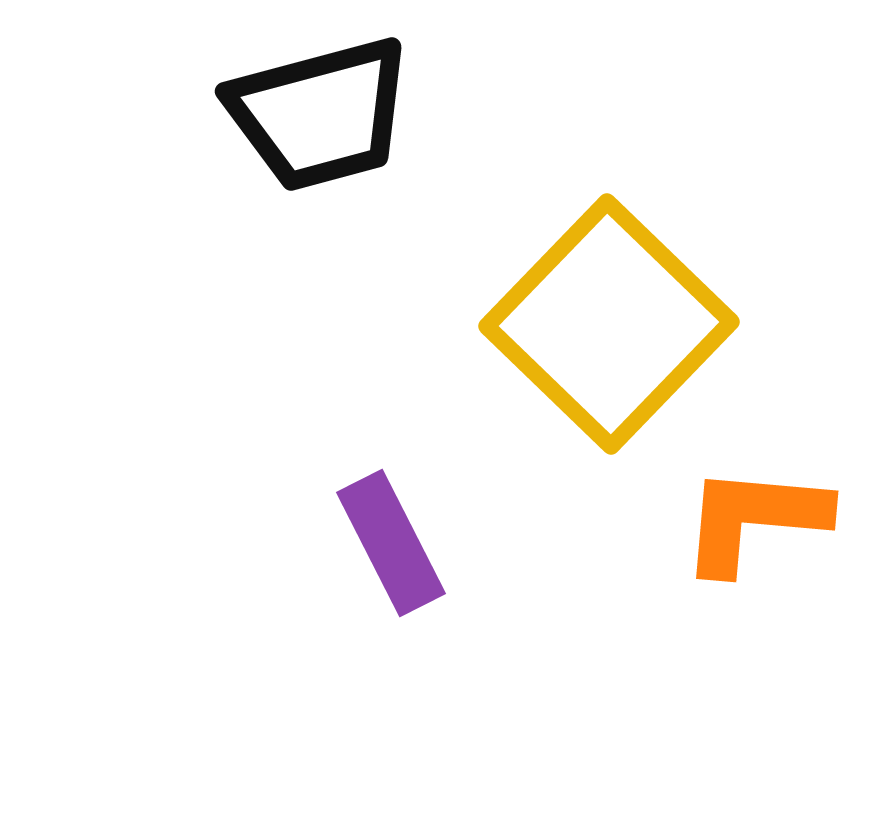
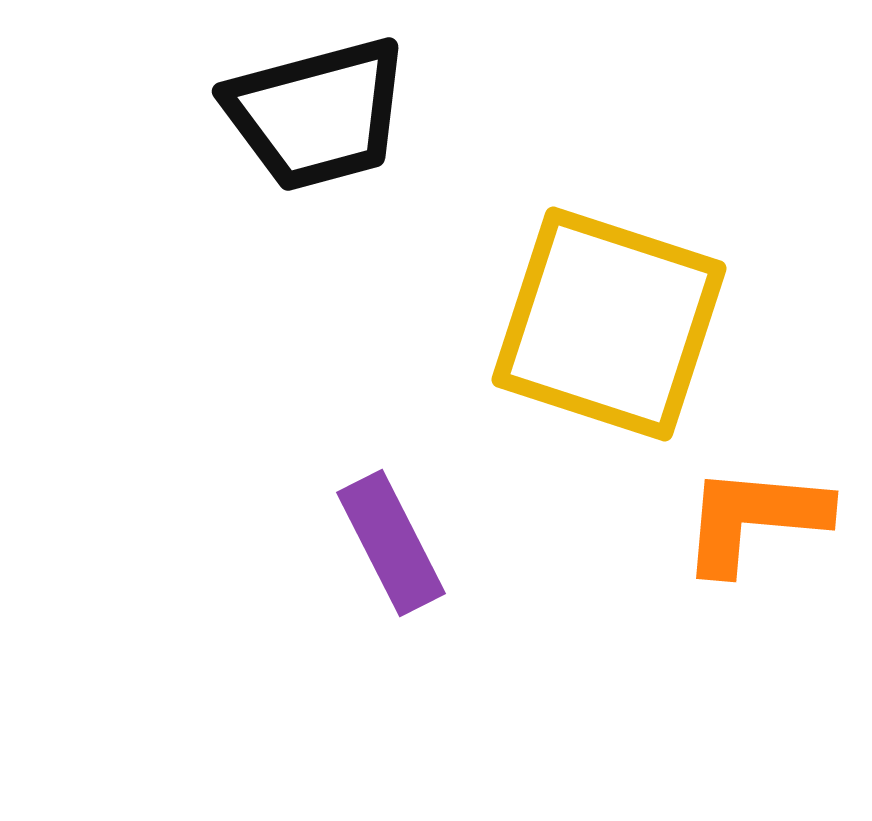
black trapezoid: moved 3 px left
yellow square: rotated 26 degrees counterclockwise
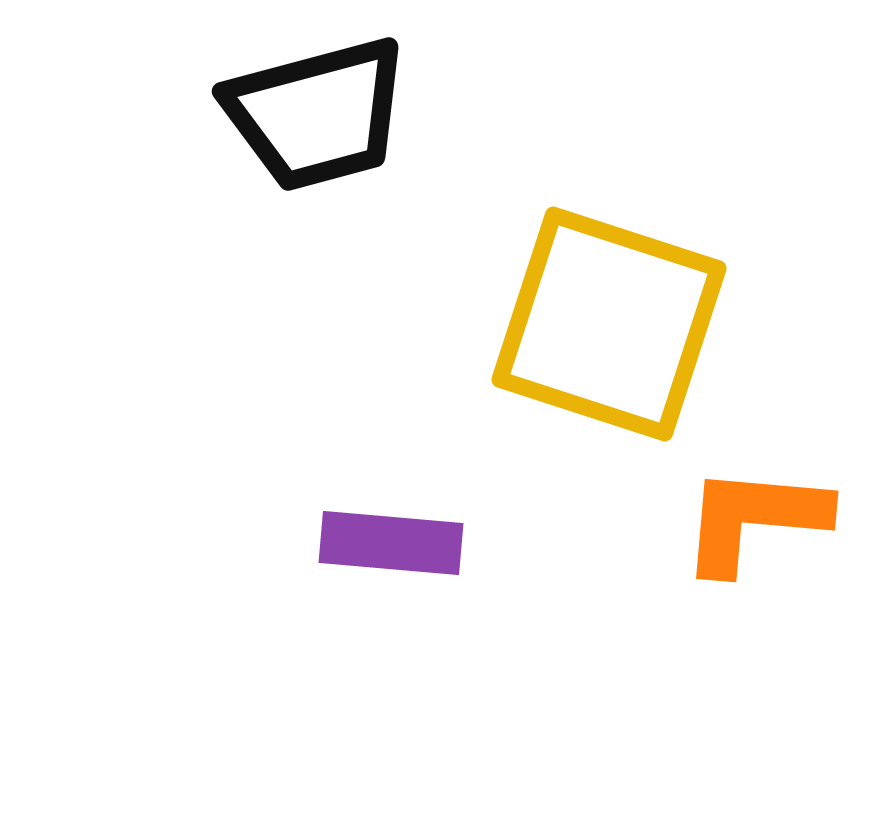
purple rectangle: rotated 58 degrees counterclockwise
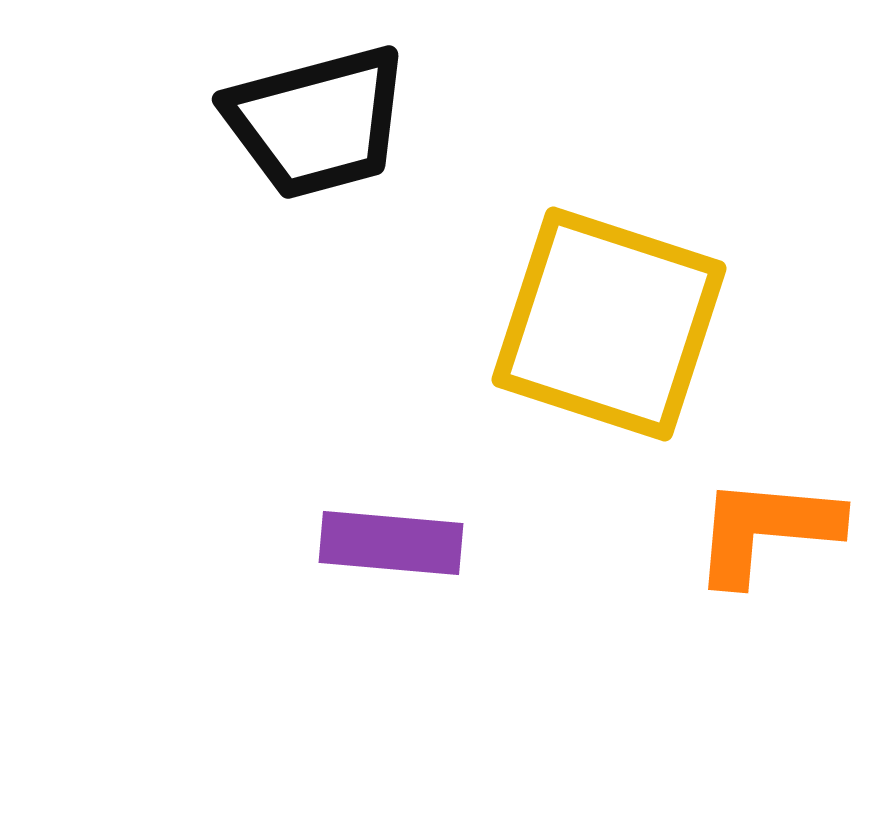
black trapezoid: moved 8 px down
orange L-shape: moved 12 px right, 11 px down
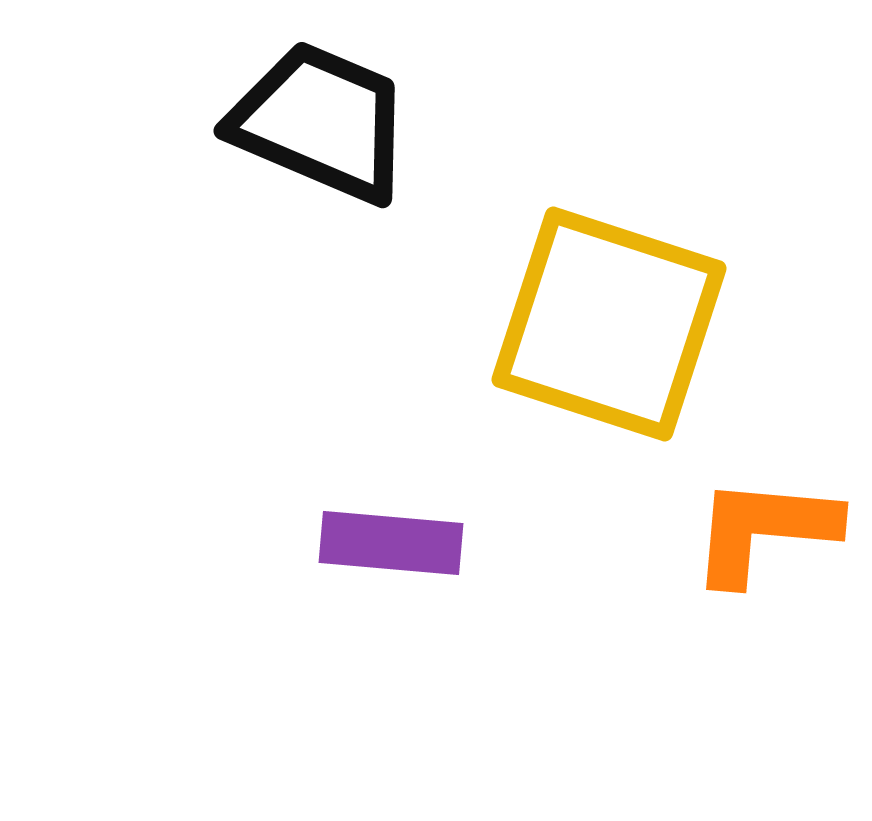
black trapezoid: moved 4 px right; rotated 142 degrees counterclockwise
orange L-shape: moved 2 px left
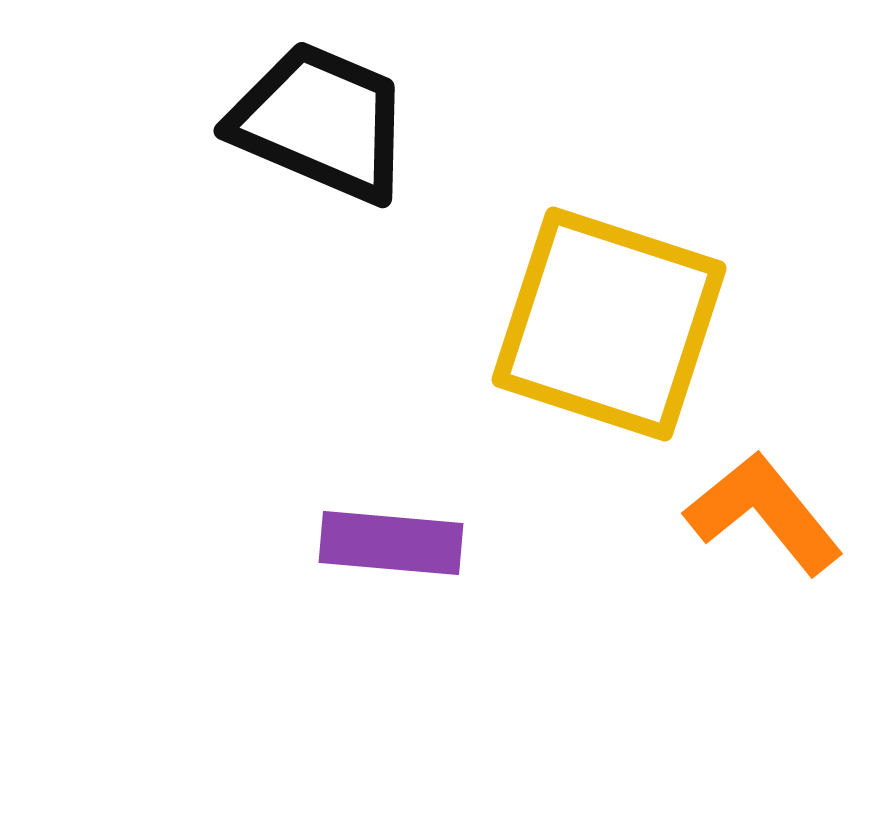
orange L-shape: moved 17 px up; rotated 46 degrees clockwise
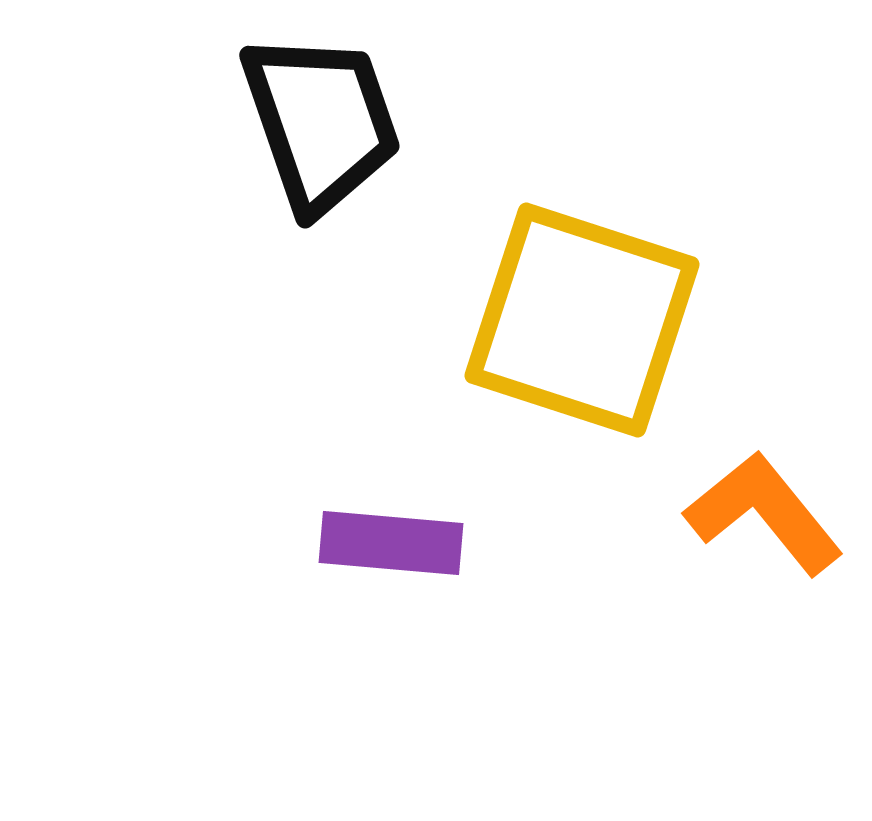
black trapezoid: rotated 48 degrees clockwise
yellow square: moved 27 px left, 4 px up
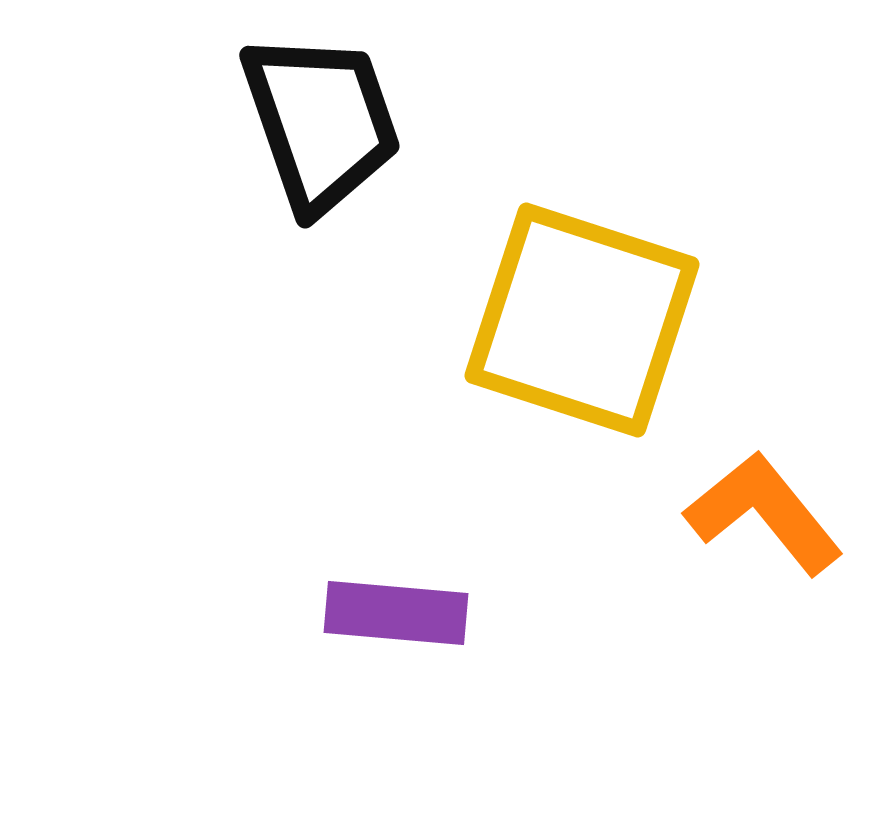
purple rectangle: moved 5 px right, 70 px down
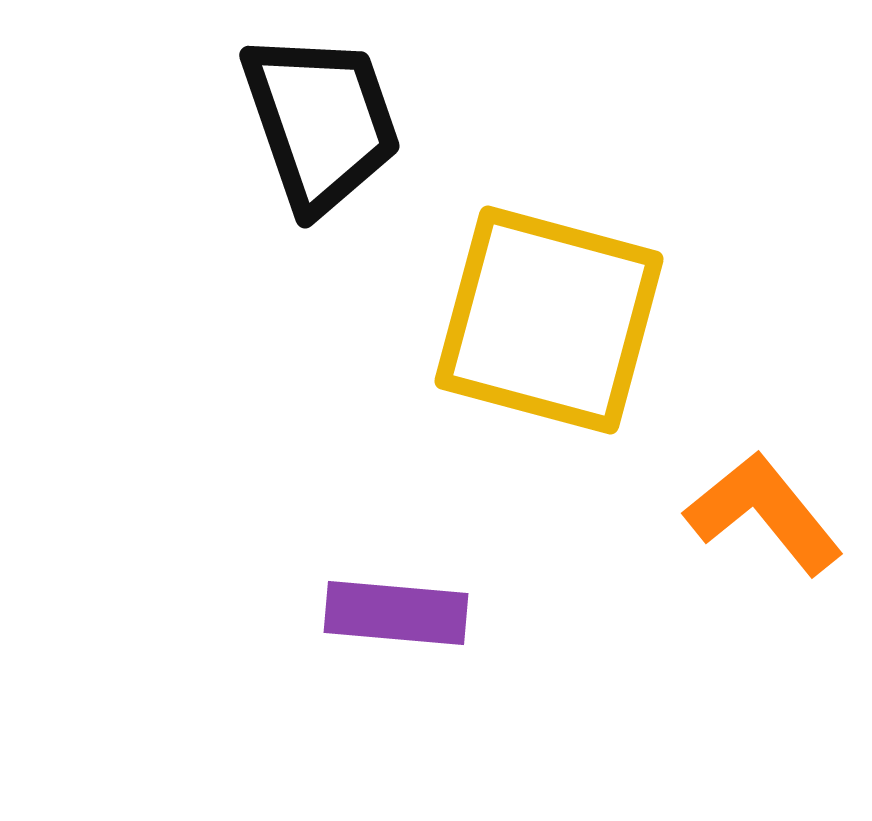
yellow square: moved 33 px left; rotated 3 degrees counterclockwise
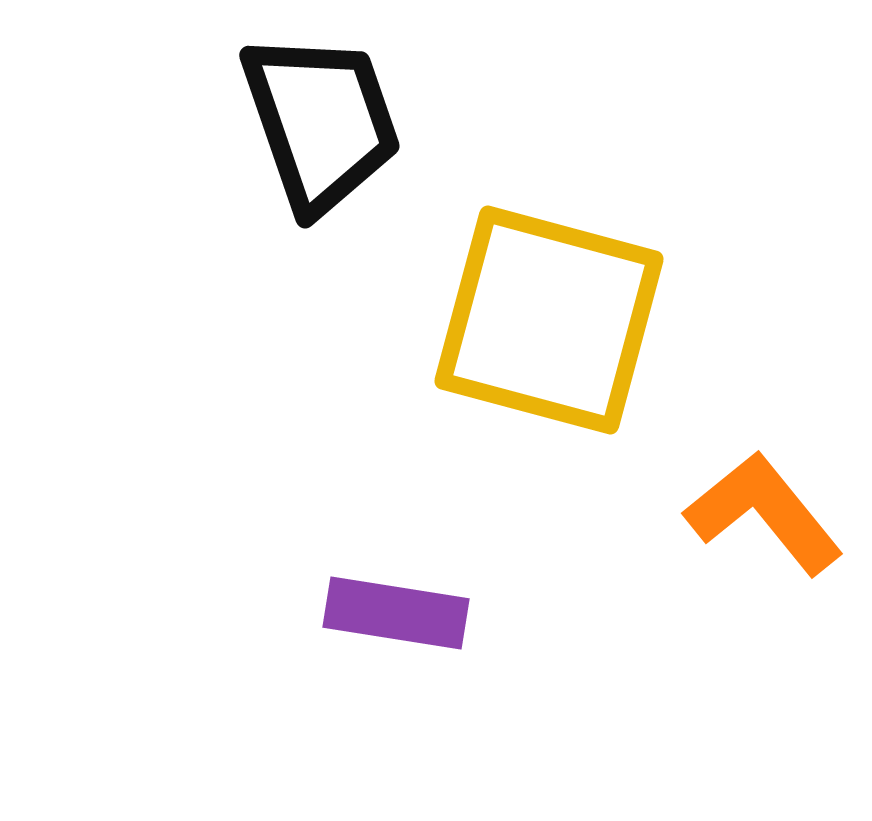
purple rectangle: rotated 4 degrees clockwise
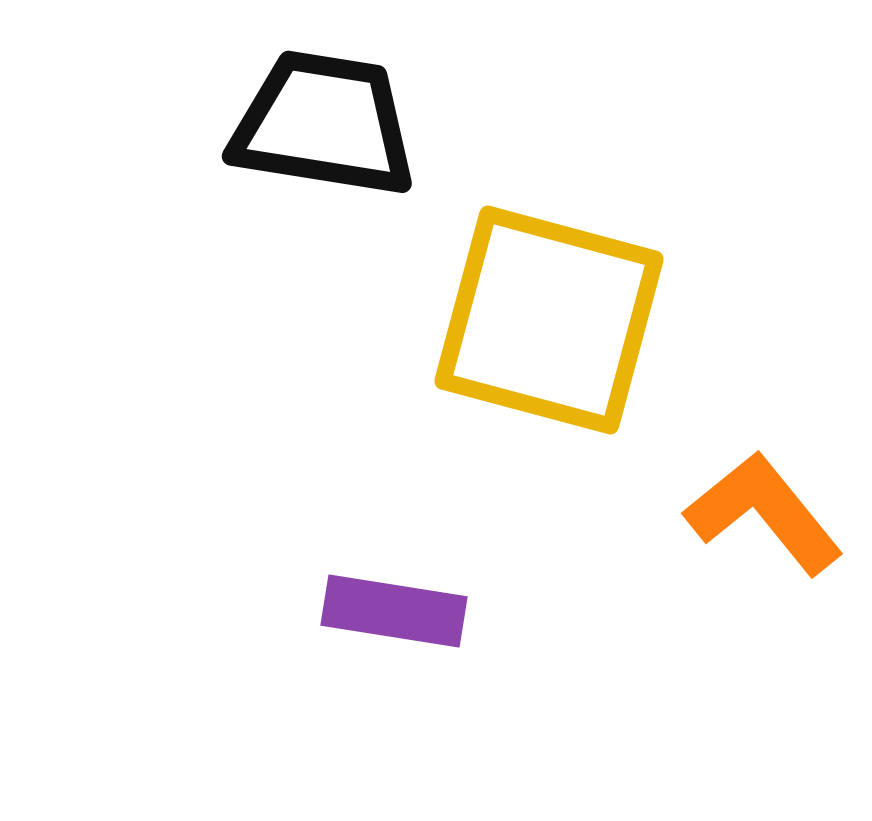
black trapezoid: moved 3 px right, 2 px down; rotated 62 degrees counterclockwise
purple rectangle: moved 2 px left, 2 px up
